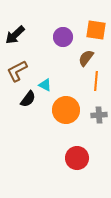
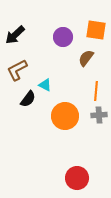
brown L-shape: moved 1 px up
orange line: moved 10 px down
orange circle: moved 1 px left, 6 px down
red circle: moved 20 px down
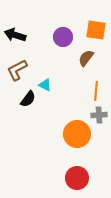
black arrow: rotated 60 degrees clockwise
orange circle: moved 12 px right, 18 px down
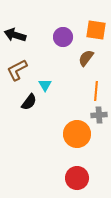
cyan triangle: rotated 32 degrees clockwise
black semicircle: moved 1 px right, 3 px down
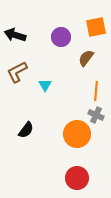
orange square: moved 3 px up; rotated 20 degrees counterclockwise
purple circle: moved 2 px left
brown L-shape: moved 2 px down
black semicircle: moved 3 px left, 28 px down
gray cross: moved 3 px left; rotated 28 degrees clockwise
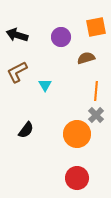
black arrow: moved 2 px right
brown semicircle: rotated 36 degrees clockwise
gray cross: rotated 21 degrees clockwise
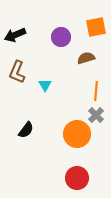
black arrow: moved 2 px left; rotated 40 degrees counterclockwise
brown L-shape: rotated 40 degrees counterclockwise
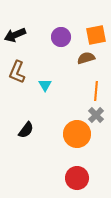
orange square: moved 8 px down
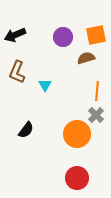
purple circle: moved 2 px right
orange line: moved 1 px right
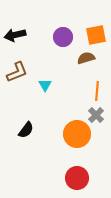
black arrow: rotated 10 degrees clockwise
brown L-shape: rotated 135 degrees counterclockwise
